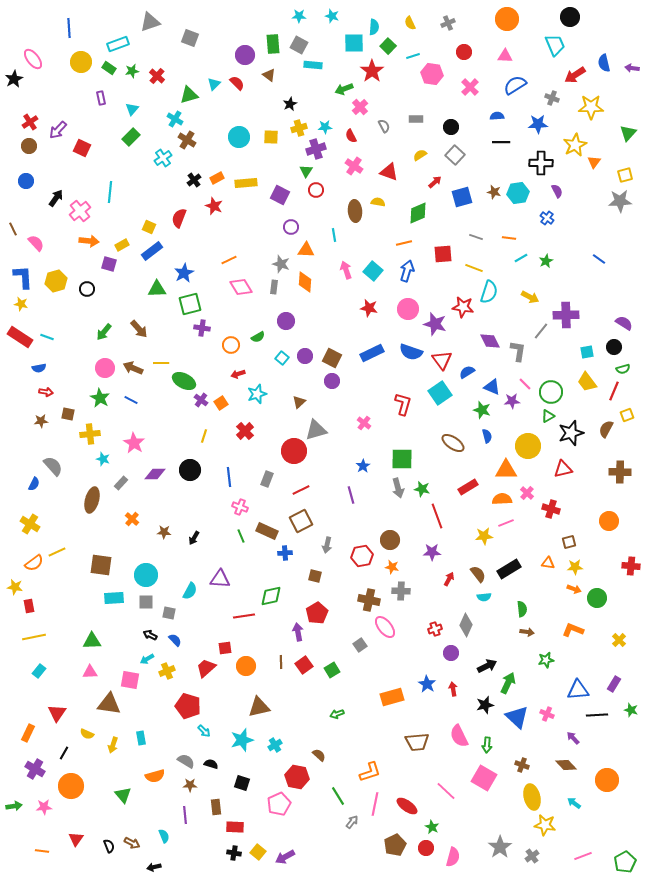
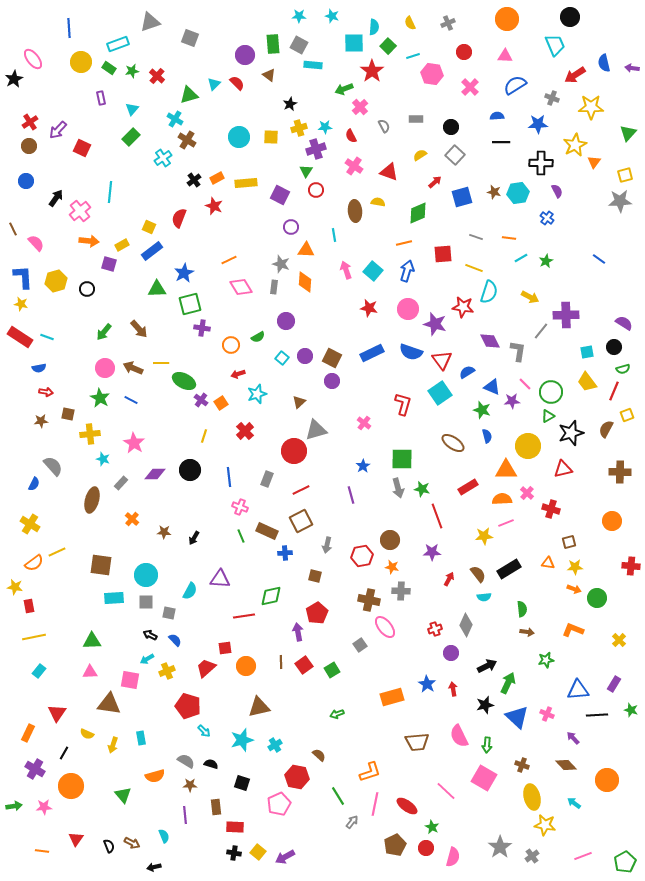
orange circle at (609, 521): moved 3 px right
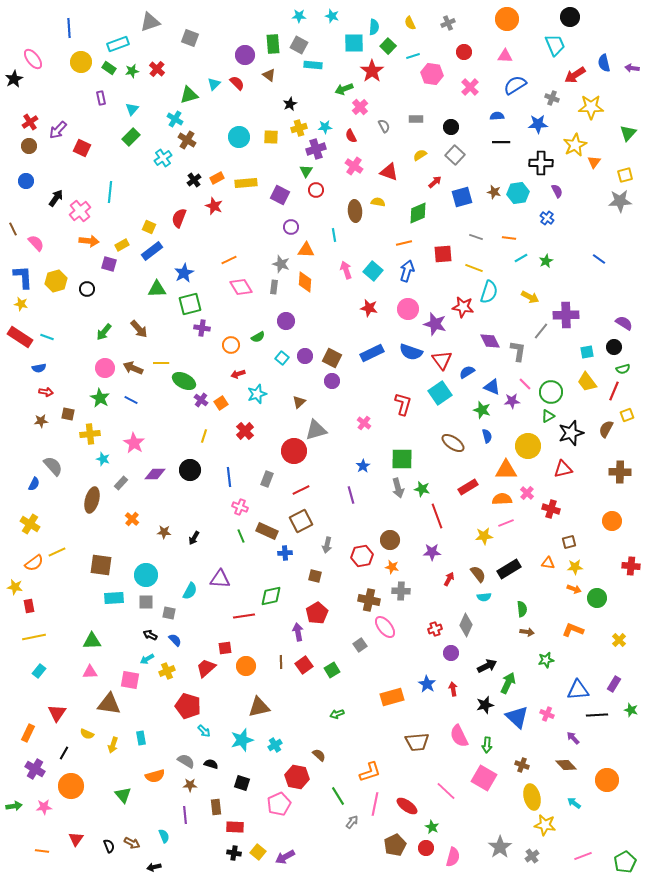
red cross at (157, 76): moved 7 px up
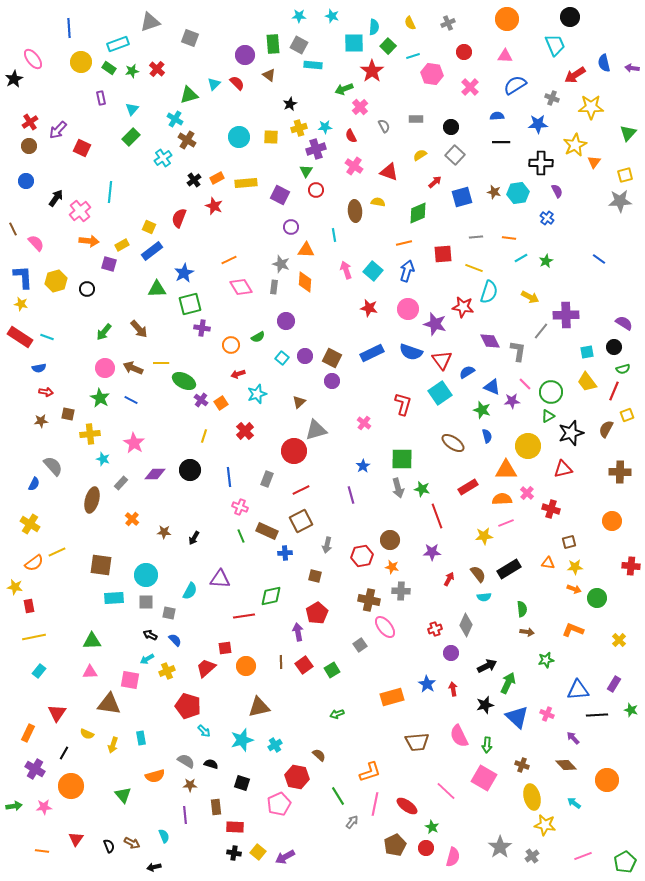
gray line at (476, 237): rotated 24 degrees counterclockwise
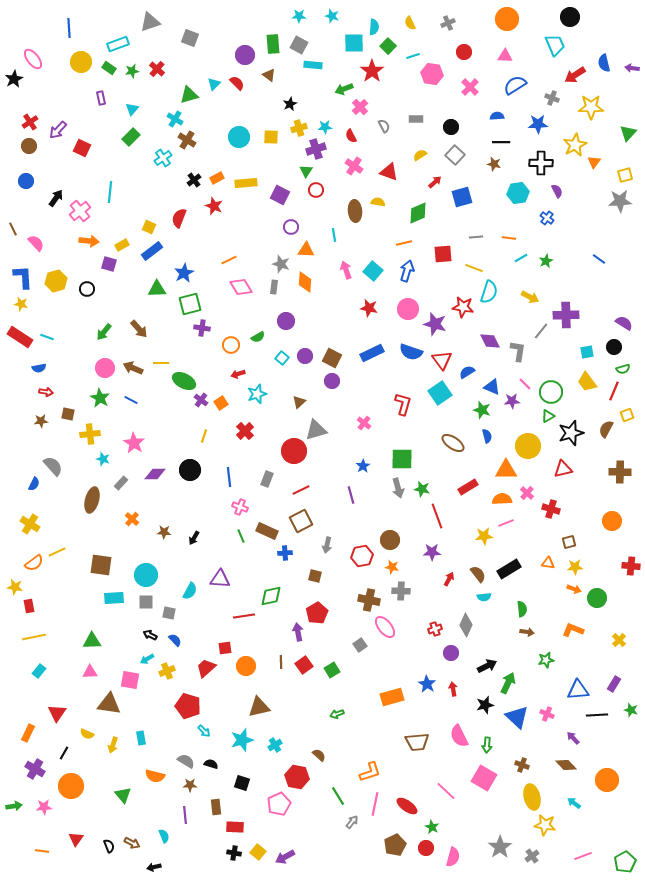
brown star at (494, 192): moved 28 px up
orange semicircle at (155, 776): rotated 30 degrees clockwise
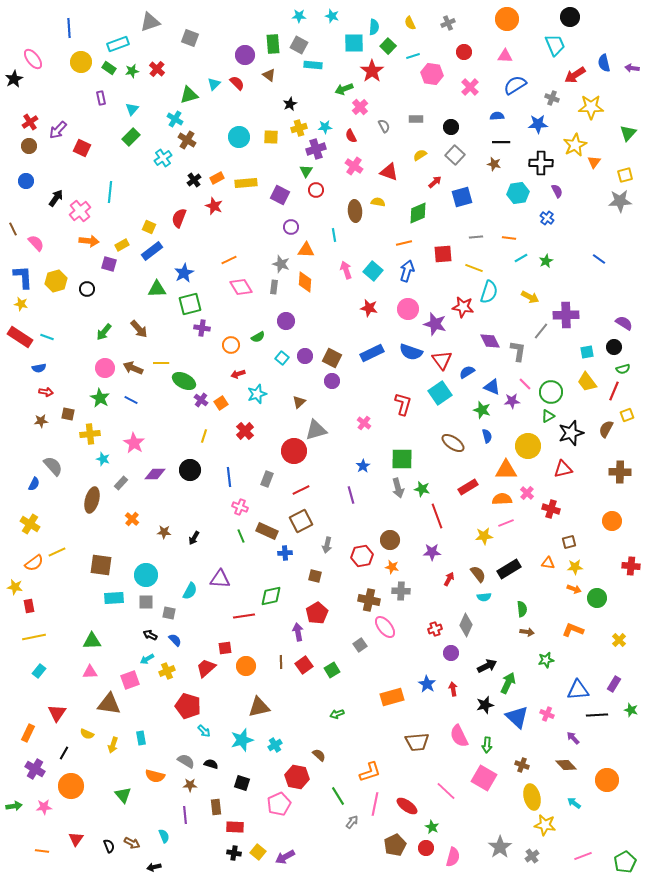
pink square at (130, 680): rotated 30 degrees counterclockwise
